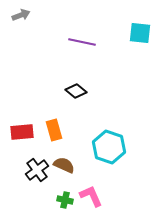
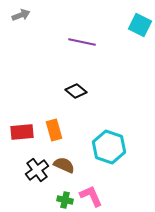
cyan square: moved 8 px up; rotated 20 degrees clockwise
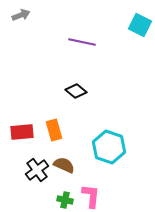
pink L-shape: rotated 30 degrees clockwise
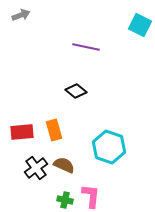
purple line: moved 4 px right, 5 px down
black cross: moved 1 px left, 2 px up
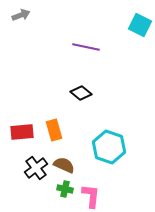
black diamond: moved 5 px right, 2 px down
green cross: moved 11 px up
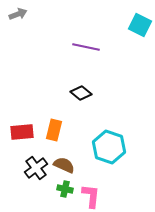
gray arrow: moved 3 px left, 1 px up
orange rectangle: rotated 30 degrees clockwise
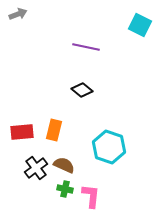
black diamond: moved 1 px right, 3 px up
